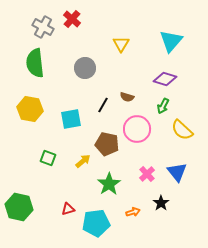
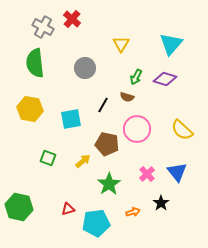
cyan triangle: moved 3 px down
green arrow: moved 27 px left, 29 px up
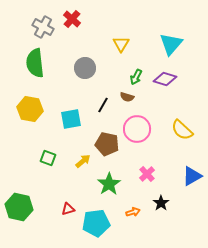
blue triangle: moved 15 px right, 4 px down; rotated 40 degrees clockwise
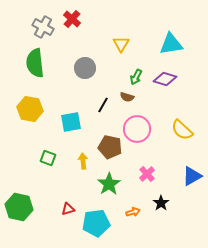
cyan triangle: rotated 40 degrees clockwise
cyan square: moved 3 px down
brown pentagon: moved 3 px right, 3 px down
yellow arrow: rotated 56 degrees counterclockwise
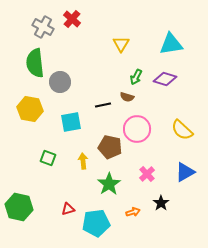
gray circle: moved 25 px left, 14 px down
black line: rotated 49 degrees clockwise
blue triangle: moved 7 px left, 4 px up
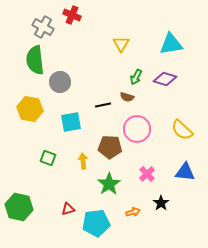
red cross: moved 4 px up; rotated 18 degrees counterclockwise
green semicircle: moved 3 px up
brown pentagon: rotated 10 degrees counterclockwise
blue triangle: rotated 35 degrees clockwise
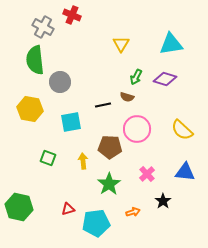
black star: moved 2 px right, 2 px up
